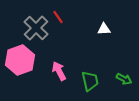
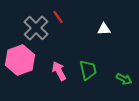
green trapezoid: moved 2 px left, 11 px up
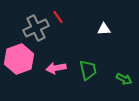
gray cross: rotated 20 degrees clockwise
pink hexagon: moved 1 px left, 1 px up
pink arrow: moved 3 px left, 3 px up; rotated 72 degrees counterclockwise
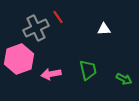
pink arrow: moved 5 px left, 6 px down
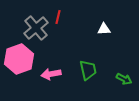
red line: rotated 48 degrees clockwise
gray cross: rotated 15 degrees counterclockwise
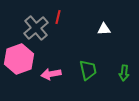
green arrow: moved 6 px up; rotated 70 degrees clockwise
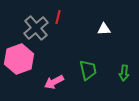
pink arrow: moved 3 px right, 8 px down; rotated 18 degrees counterclockwise
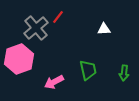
red line: rotated 24 degrees clockwise
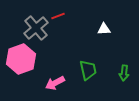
red line: moved 1 px up; rotated 32 degrees clockwise
pink hexagon: moved 2 px right
pink arrow: moved 1 px right, 1 px down
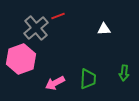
green trapezoid: moved 9 px down; rotated 15 degrees clockwise
